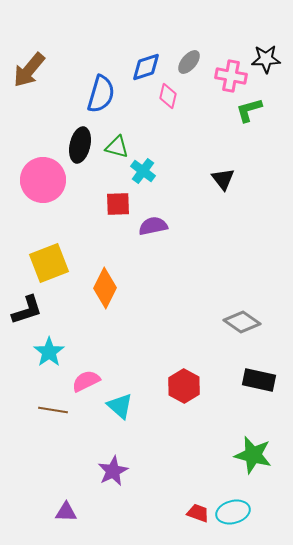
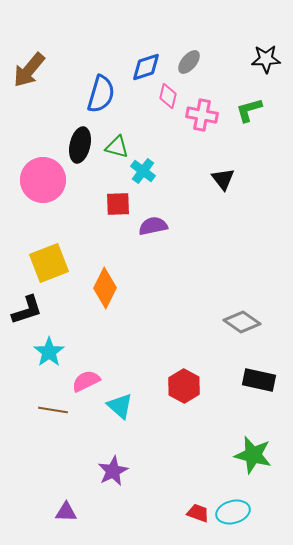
pink cross: moved 29 px left, 39 px down
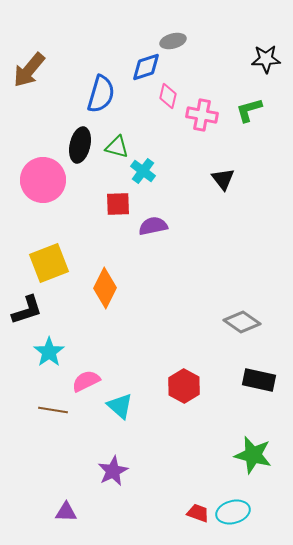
gray ellipse: moved 16 px left, 21 px up; rotated 35 degrees clockwise
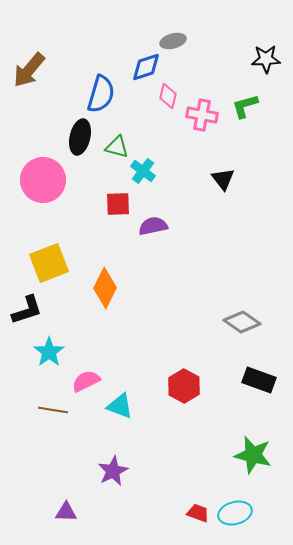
green L-shape: moved 4 px left, 4 px up
black ellipse: moved 8 px up
black rectangle: rotated 8 degrees clockwise
cyan triangle: rotated 20 degrees counterclockwise
cyan ellipse: moved 2 px right, 1 px down
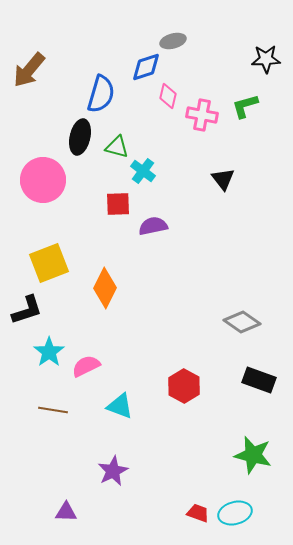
pink semicircle: moved 15 px up
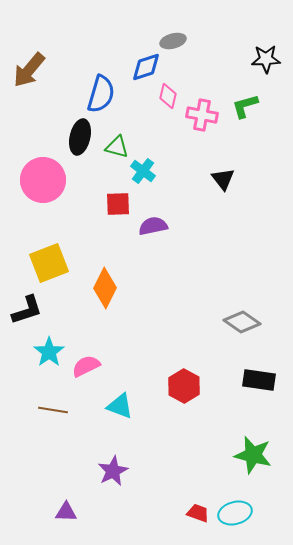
black rectangle: rotated 12 degrees counterclockwise
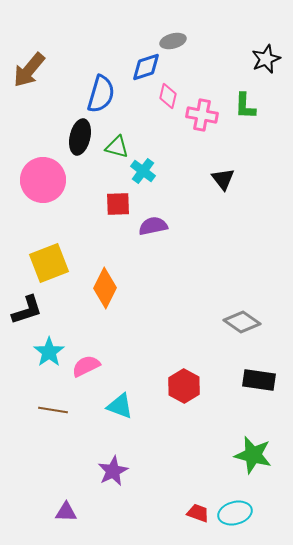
black star: rotated 20 degrees counterclockwise
green L-shape: rotated 72 degrees counterclockwise
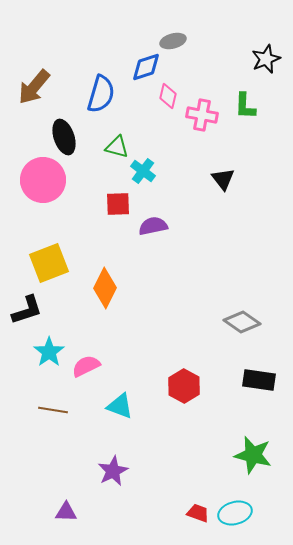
brown arrow: moved 5 px right, 17 px down
black ellipse: moved 16 px left; rotated 32 degrees counterclockwise
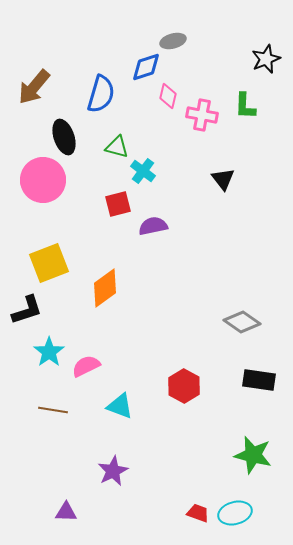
red square: rotated 12 degrees counterclockwise
orange diamond: rotated 27 degrees clockwise
